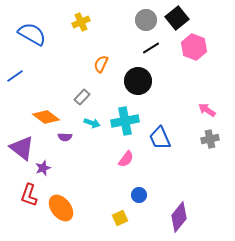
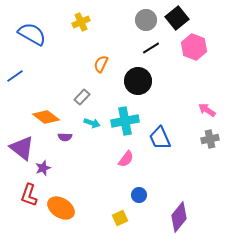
orange ellipse: rotated 20 degrees counterclockwise
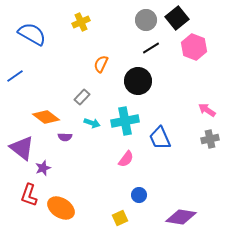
purple diamond: moved 2 px right; rotated 60 degrees clockwise
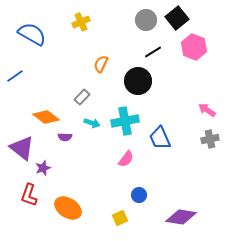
black line: moved 2 px right, 4 px down
orange ellipse: moved 7 px right
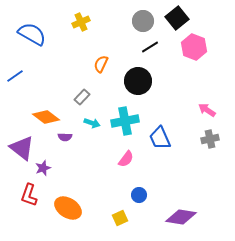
gray circle: moved 3 px left, 1 px down
black line: moved 3 px left, 5 px up
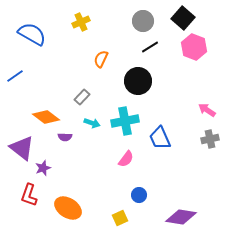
black square: moved 6 px right; rotated 10 degrees counterclockwise
orange semicircle: moved 5 px up
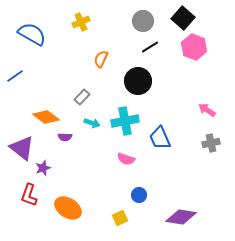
gray cross: moved 1 px right, 4 px down
pink semicircle: rotated 72 degrees clockwise
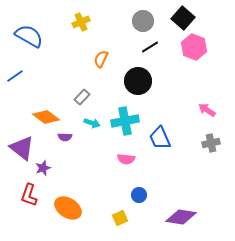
blue semicircle: moved 3 px left, 2 px down
pink semicircle: rotated 12 degrees counterclockwise
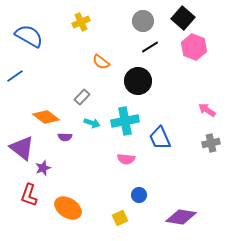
orange semicircle: moved 3 px down; rotated 78 degrees counterclockwise
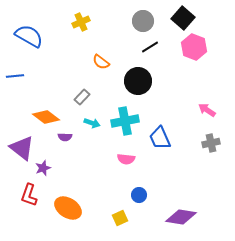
blue line: rotated 30 degrees clockwise
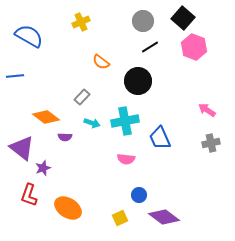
purple diamond: moved 17 px left; rotated 28 degrees clockwise
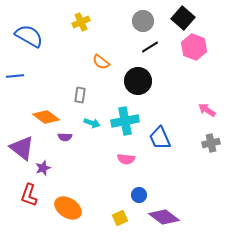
gray rectangle: moved 2 px left, 2 px up; rotated 35 degrees counterclockwise
